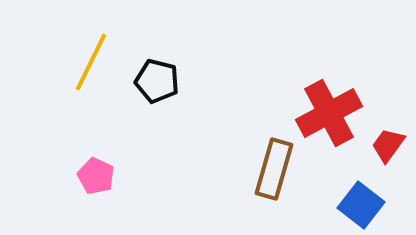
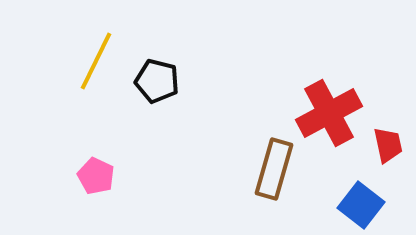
yellow line: moved 5 px right, 1 px up
red trapezoid: rotated 132 degrees clockwise
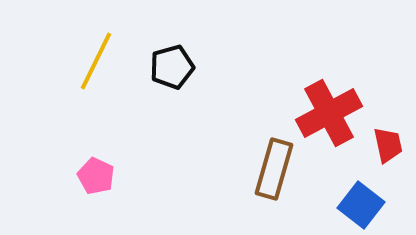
black pentagon: moved 15 px right, 14 px up; rotated 30 degrees counterclockwise
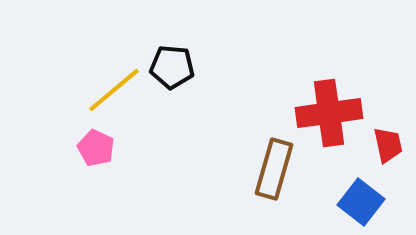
yellow line: moved 18 px right, 29 px down; rotated 24 degrees clockwise
black pentagon: rotated 21 degrees clockwise
red cross: rotated 20 degrees clockwise
pink pentagon: moved 28 px up
blue square: moved 3 px up
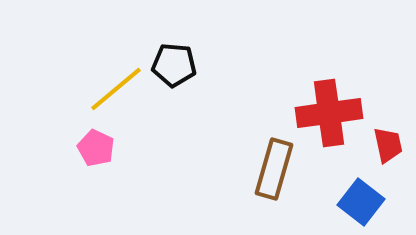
black pentagon: moved 2 px right, 2 px up
yellow line: moved 2 px right, 1 px up
